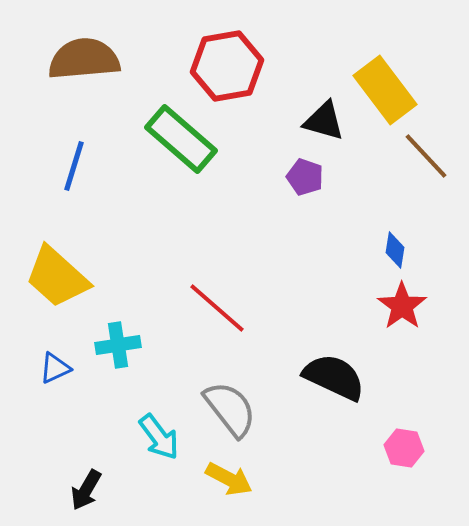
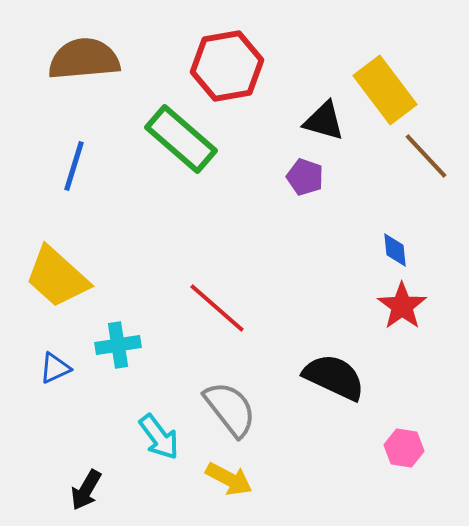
blue diamond: rotated 15 degrees counterclockwise
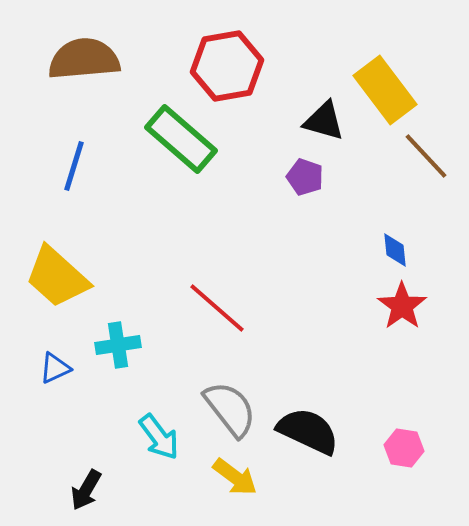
black semicircle: moved 26 px left, 54 px down
yellow arrow: moved 6 px right, 2 px up; rotated 9 degrees clockwise
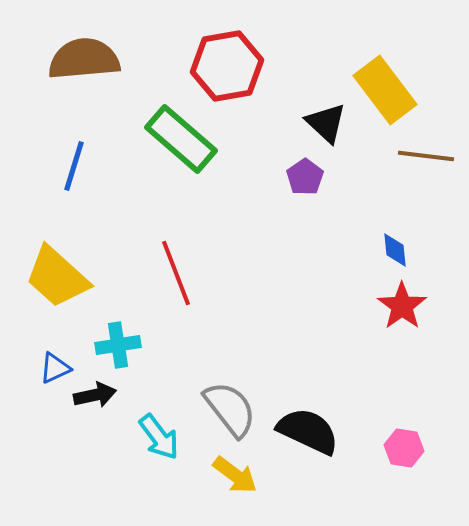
black triangle: moved 2 px right, 2 px down; rotated 27 degrees clockwise
brown line: rotated 40 degrees counterclockwise
purple pentagon: rotated 18 degrees clockwise
red line: moved 41 px left, 35 px up; rotated 28 degrees clockwise
yellow arrow: moved 2 px up
black arrow: moved 9 px right, 95 px up; rotated 132 degrees counterclockwise
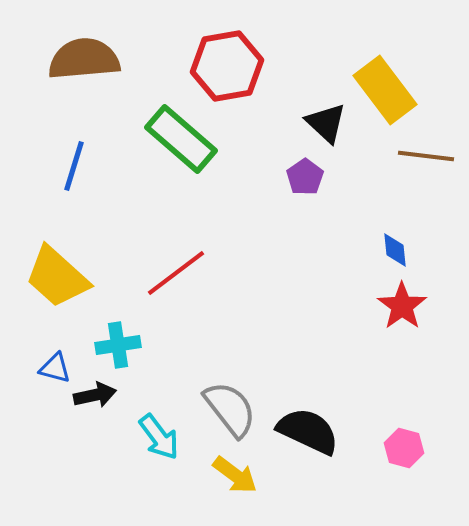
red line: rotated 74 degrees clockwise
blue triangle: rotated 40 degrees clockwise
pink hexagon: rotated 6 degrees clockwise
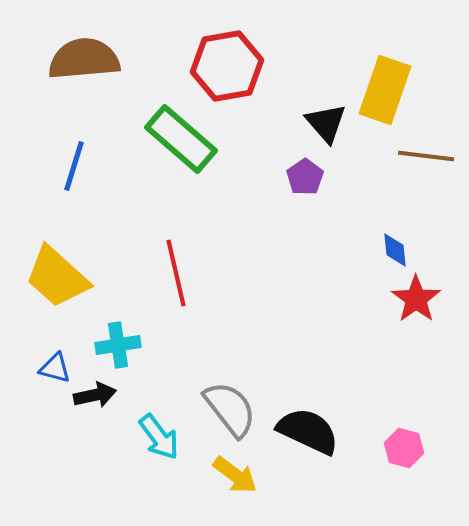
yellow rectangle: rotated 56 degrees clockwise
black triangle: rotated 6 degrees clockwise
red line: rotated 66 degrees counterclockwise
red star: moved 14 px right, 7 px up
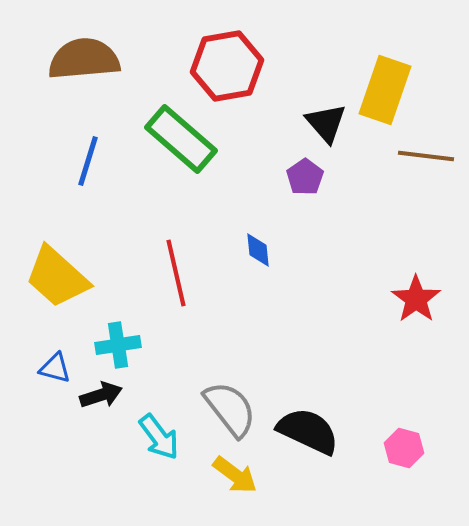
blue line: moved 14 px right, 5 px up
blue diamond: moved 137 px left
black arrow: moved 6 px right; rotated 6 degrees counterclockwise
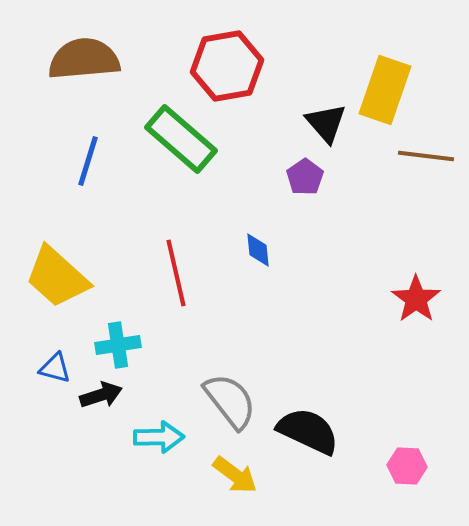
gray semicircle: moved 8 px up
cyan arrow: rotated 54 degrees counterclockwise
pink hexagon: moved 3 px right, 18 px down; rotated 12 degrees counterclockwise
